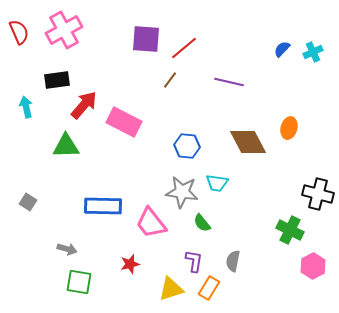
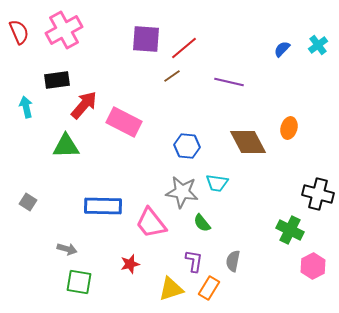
cyan cross: moved 5 px right, 7 px up; rotated 12 degrees counterclockwise
brown line: moved 2 px right, 4 px up; rotated 18 degrees clockwise
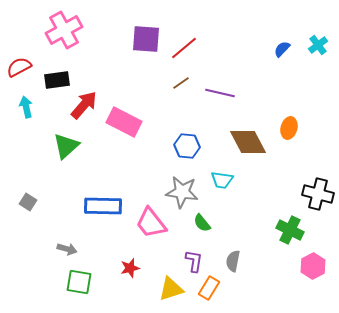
red semicircle: moved 35 px down; rotated 95 degrees counterclockwise
brown line: moved 9 px right, 7 px down
purple line: moved 9 px left, 11 px down
green triangle: rotated 40 degrees counterclockwise
cyan trapezoid: moved 5 px right, 3 px up
red star: moved 4 px down
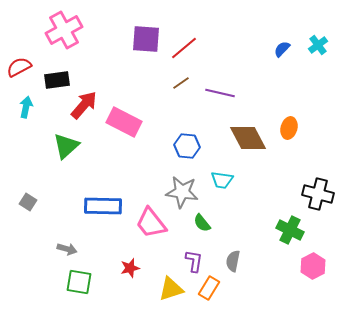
cyan arrow: rotated 25 degrees clockwise
brown diamond: moved 4 px up
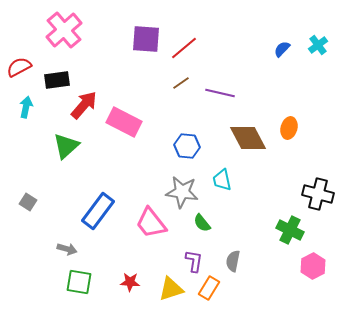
pink cross: rotated 12 degrees counterclockwise
cyan trapezoid: rotated 70 degrees clockwise
blue rectangle: moved 5 px left, 5 px down; rotated 54 degrees counterclockwise
red star: moved 14 px down; rotated 18 degrees clockwise
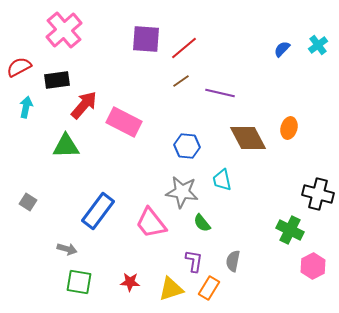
brown line: moved 2 px up
green triangle: rotated 40 degrees clockwise
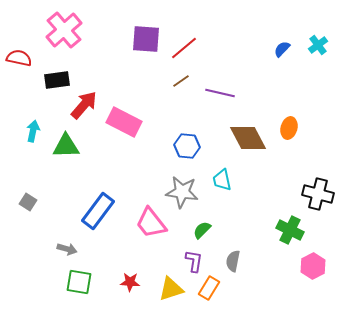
red semicircle: moved 9 px up; rotated 40 degrees clockwise
cyan arrow: moved 7 px right, 24 px down
green semicircle: moved 7 px down; rotated 84 degrees clockwise
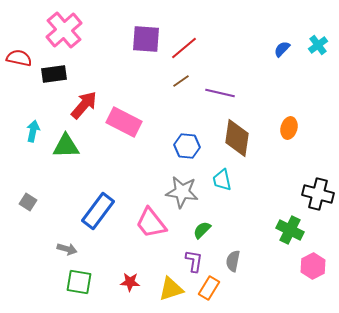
black rectangle: moved 3 px left, 6 px up
brown diamond: moved 11 px left; rotated 36 degrees clockwise
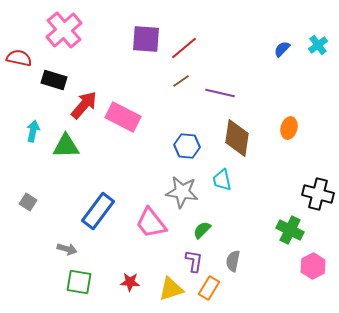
black rectangle: moved 6 px down; rotated 25 degrees clockwise
pink rectangle: moved 1 px left, 5 px up
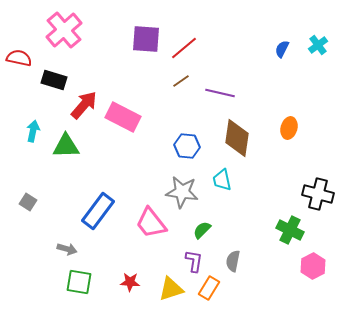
blue semicircle: rotated 18 degrees counterclockwise
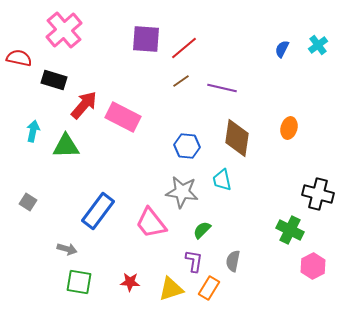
purple line: moved 2 px right, 5 px up
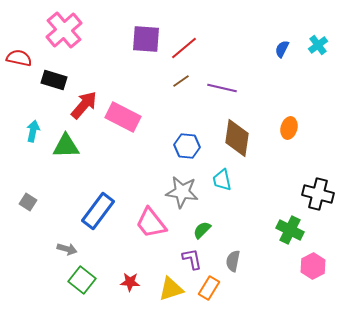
purple L-shape: moved 2 px left, 2 px up; rotated 20 degrees counterclockwise
green square: moved 3 px right, 2 px up; rotated 28 degrees clockwise
